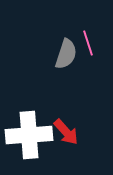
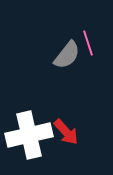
gray semicircle: moved 1 px right, 1 px down; rotated 20 degrees clockwise
white cross: rotated 9 degrees counterclockwise
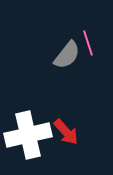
white cross: moved 1 px left
